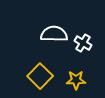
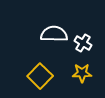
yellow star: moved 6 px right, 7 px up
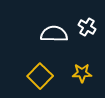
white cross: moved 4 px right, 16 px up
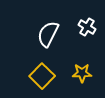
white semicircle: moved 6 px left; rotated 64 degrees counterclockwise
yellow square: moved 2 px right
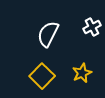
white cross: moved 5 px right; rotated 30 degrees clockwise
yellow star: rotated 24 degrees counterclockwise
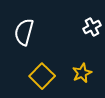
white semicircle: moved 24 px left, 2 px up; rotated 12 degrees counterclockwise
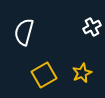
yellow square: moved 2 px right, 1 px up; rotated 15 degrees clockwise
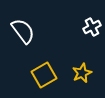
white semicircle: moved 1 px left, 1 px up; rotated 128 degrees clockwise
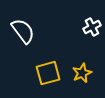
yellow square: moved 4 px right, 2 px up; rotated 15 degrees clockwise
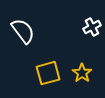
yellow star: rotated 12 degrees counterclockwise
